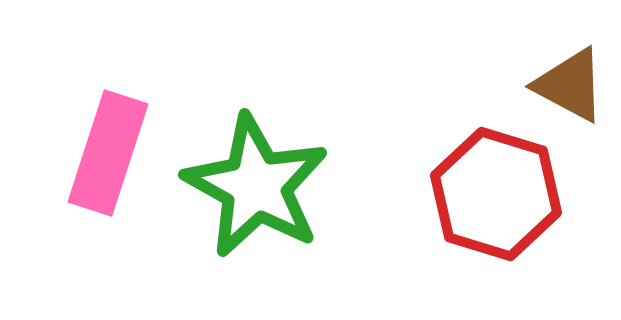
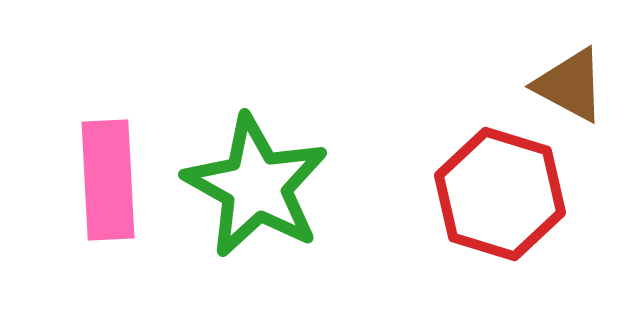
pink rectangle: moved 27 px down; rotated 21 degrees counterclockwise
red hexagon: moved 4 px right
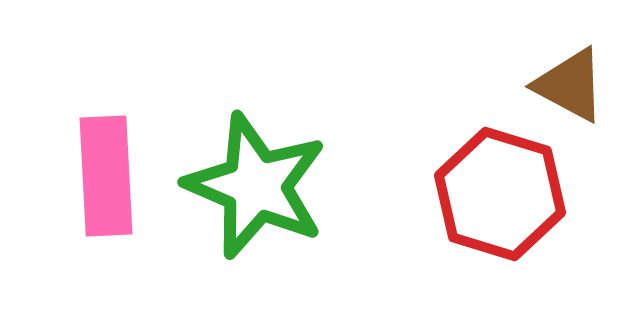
pink rectangle: moved 2 px left, 4 px up
green star: rotated 6 degrees counterclockwise
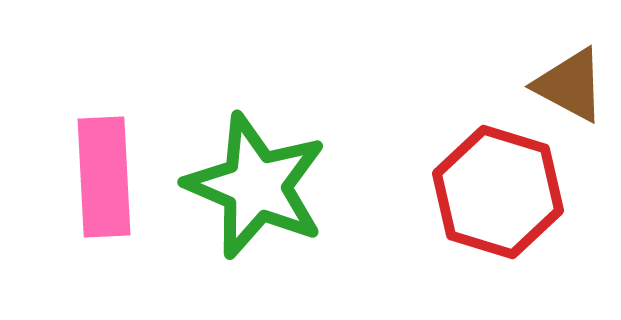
pink rectangle: moved 2 px left, 1 px down
red hexagon: moved 2 px left, 2 px up
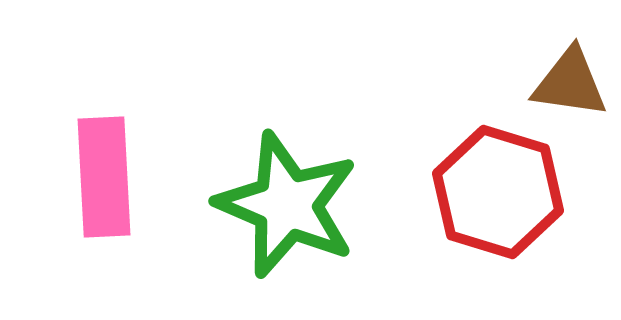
brown triangle: moved 2 px up; rotated 20 degrees counterclockwise
green star: moved 31 px right, 19 px down
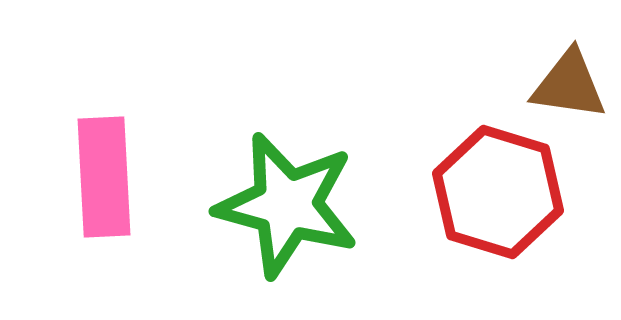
brown triangle: moved 1 px left, 2 px down
green star: rotated 8 degrees counterclockwise
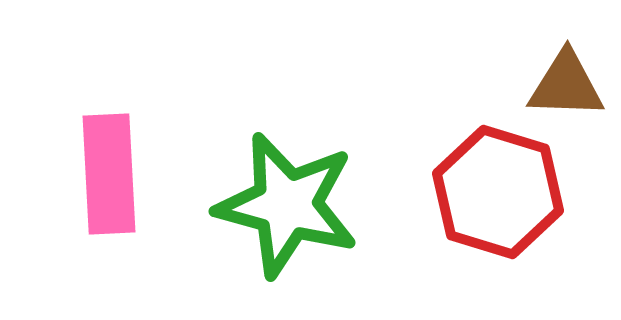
brown triangle: moved 3 px left; rotated 6 degrees counterclockwise
pink rectangle: moved 5 px right, 3 px up
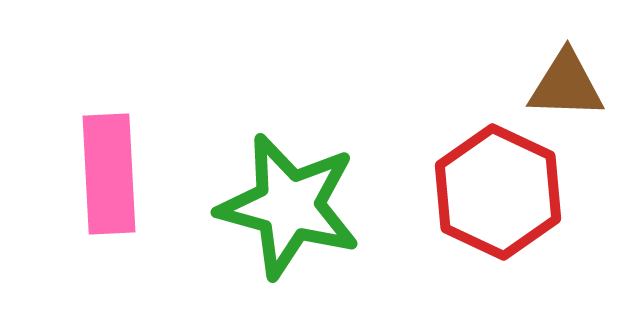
red hexagon: rotated 8 degrees clockwise
green star: moved 2 px right, 1 px down
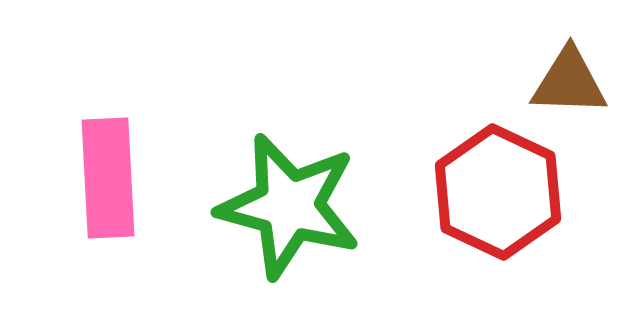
brown triangle: moved 3 px right, 3 px up
pink rectangle: moved 1 px left, 4 px down
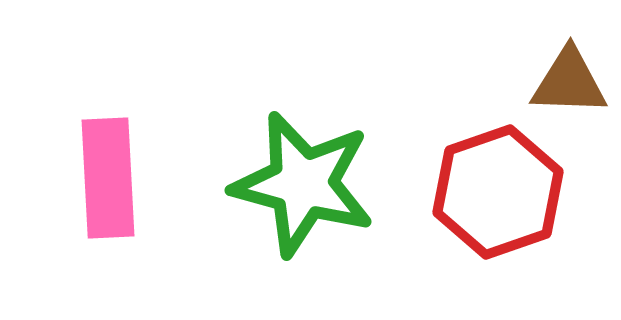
red hexagon: rotated 16 degrees clockwise
green star: moved 14 px right, 22 px up
